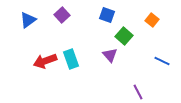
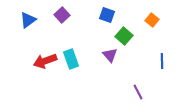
blue line: rotated 63 degrees clockwise
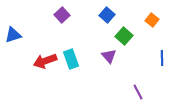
blue square: rotated 21 degrees clockwise
blue triangle: moved 15 px left, 15 px down; rotated 18 degrees clockwise
purple triangle: moved 1 px left, 1 px down
blue line: moved 3 px up
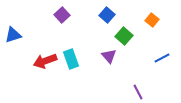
blue line: rotated 63 degrees clockwise
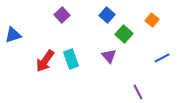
green square: moved 2 px up
red arrow: rotated 35 degrees counterclockwise
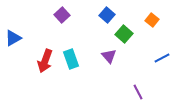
blue triangle: moved 3 px down; rotated 12 degrees counterclockwise
red arrow: rotated 15 degrees counterclockwise
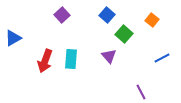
cyan rectangle: rotated 24 degrees clockwise
purple line: moved 3 px right
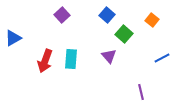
purple line: rotated 14 degrees clockwise
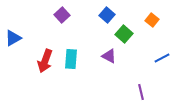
purple triangle: rotated 21 degrees counterclockwise
